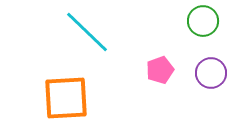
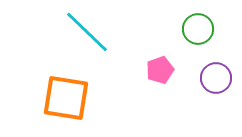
green circle: moved 5 px left, 8 px down
purple circle: moved 5 px right, 5 px down
orange square: rotated 12 degrees clockwise
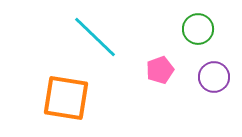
cyan line: moved 8 px right, 5 px down
purple circle: moved 2 px left, 1 px up
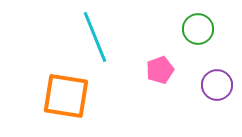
cyan line: rotated 24 degrees clockwise
purple circle: moved 3 px right, 8 px down
orange square: moved 2 px up
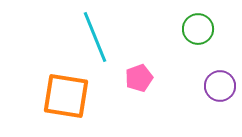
pink pentagon: moved 21 px left, 8 px down
purple circle: moved 3 px right, 1 px down
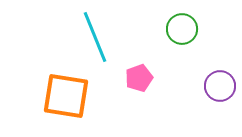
green circle: moved 16 px left
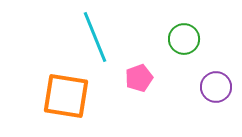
green circle: moved 2 px right, 10 px down
purple circle: moved 4 px left, 1 px down
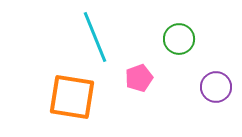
green circle: moved 5 px left
orange square: moved 6 px right, 1 px down
